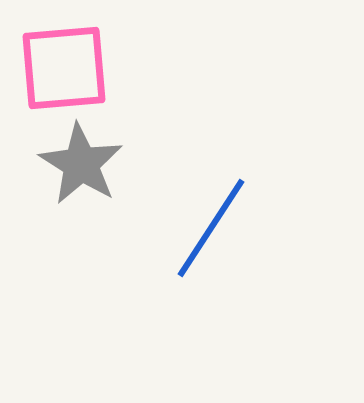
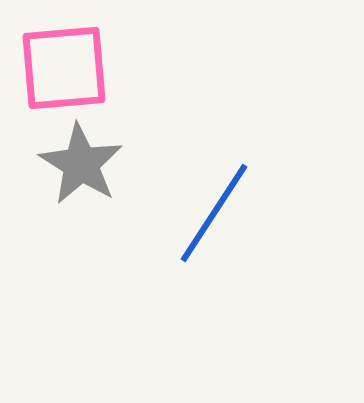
blue line: moved 3 px right, 15 px up
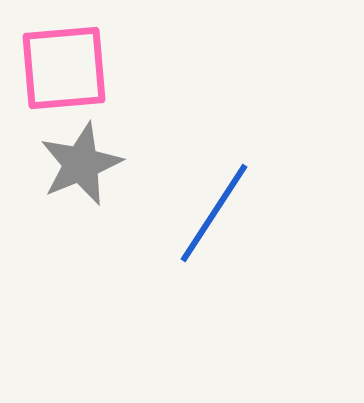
gray star: rotated 18 degrees clockwise
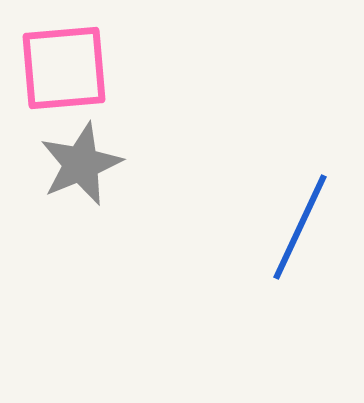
blue line: moved 86 px right, 14 px down; rotated 8 degrees counterclockwise
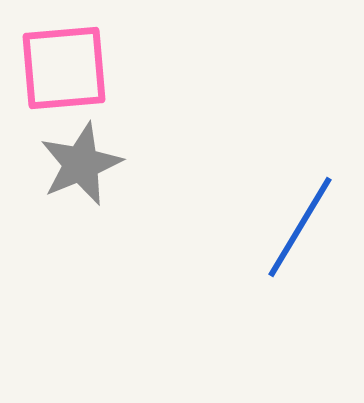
blue line: rotated 6 degrees clockwise
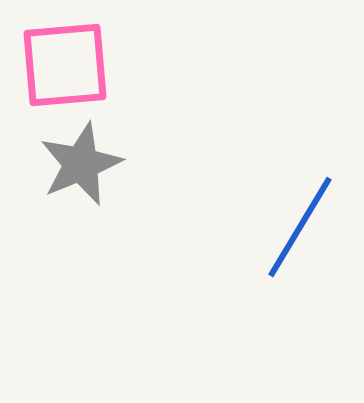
pink square: moved 1 px right, 3 px up
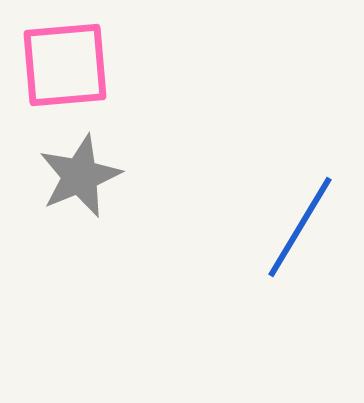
gray star: moved 1 px left, 12 px down
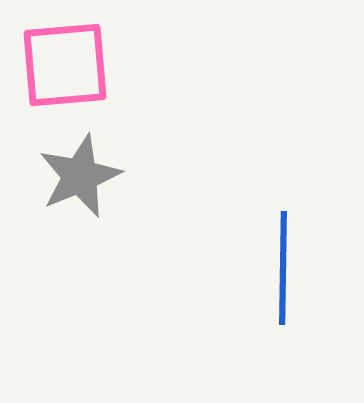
blue line: moved 17 px left, 41 px down; rotated 30 degrees counterclockwise
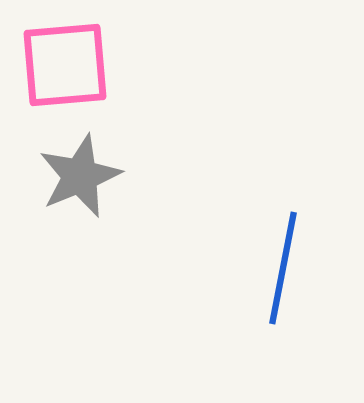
blue line: rotated 10 degrees clockwise
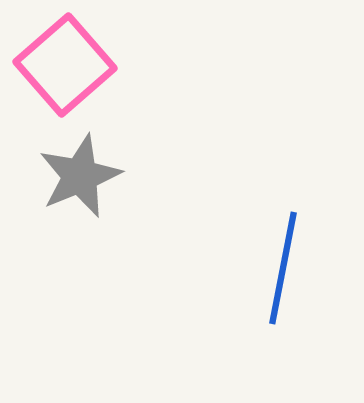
pink square: rotated 36 degrees counterclockwise
